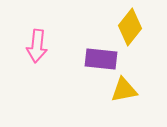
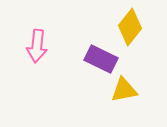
purple rectangle: rotated 20 degrees clockwise
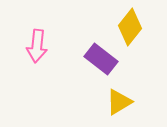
purple rectangle: rotated 12 degrees clockwise
yellow triangle: moved 5 px left, 12 px down; rotated 20 degrees counterclockwise
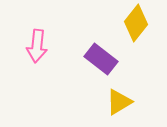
yellow diamond: moved 6 px right, 4 px up
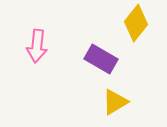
purple rectangle: rotated 8 degrees counterclockwise
yellow triangle: moved 4 px left
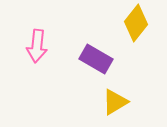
purple rectangle: moved 5 px left
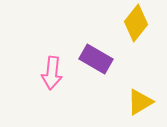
pink arrow: moved 15 px right, 27 px down
yellow triangle: moved 25 px right
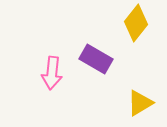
yellow triangle: moved 1 px down
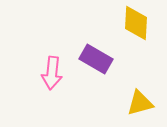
yellow diamond: rotated 36 degrees counterclockwise
yellow triangle: rotated 16 degrees clockwise
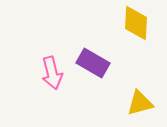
purple rectangle: moved 3 px left, 4 px down
pink arrow: rotated 20 degrees counterclockwise
